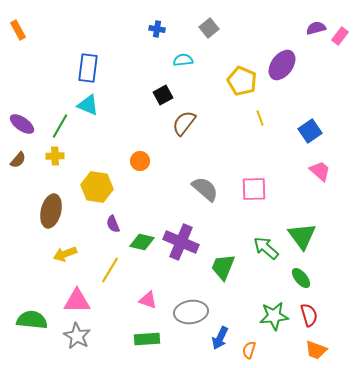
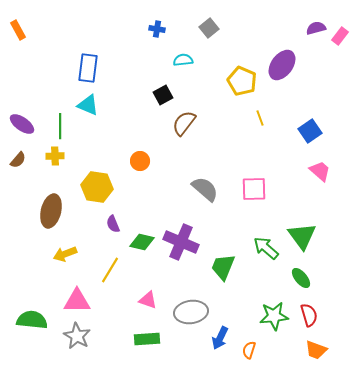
green line at (60, 126): rotated 30 degrees counterclockwise
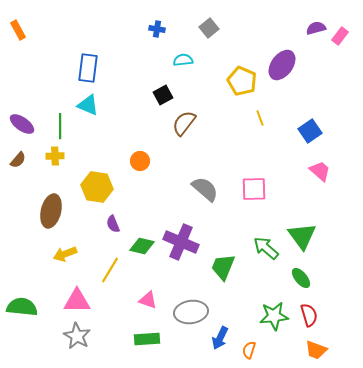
green diamond at (142, 242): moved 4 px down
green semicircle at (32, 320): moved 10 px left, 13 px up
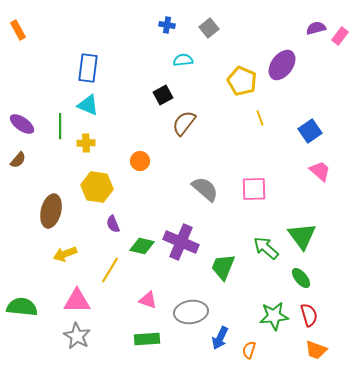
blue cross at (157, 29): moved 10 px right, 4 px up
yellow cross at (55, 156): moved 31 px right, 13 px up
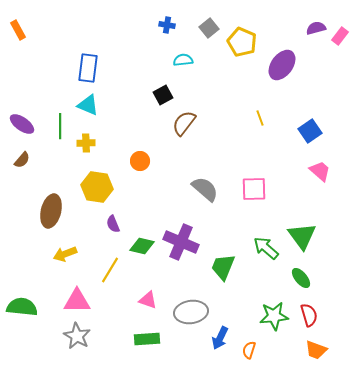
yellow pentagon at (242, 81): moved 39 px up
brown semicircle at (18, 160): moved 4 px right
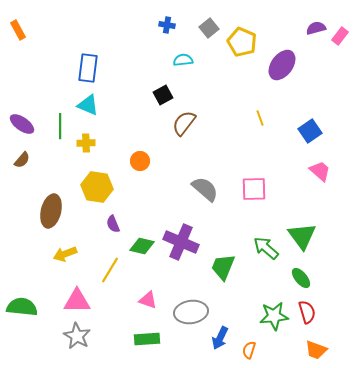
red semicircle at (309, 315): moved 2 px left, 3 px up
